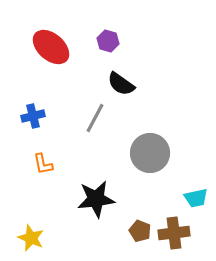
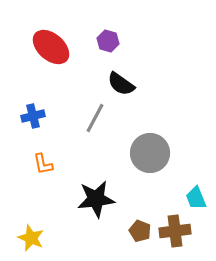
cyan trapezoid: rotated 80 degrees clockwise
brown cross: moved 1 px right, 2 px up
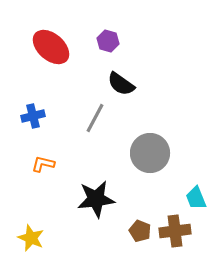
orange L-shape: rotated 115 degrees clockwise
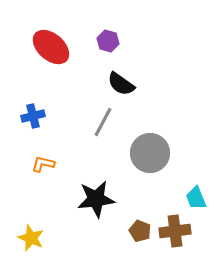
gray line: moved 8 px right, 4 px down
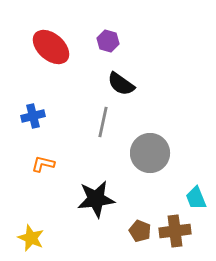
gray line: rotated 16 degrees counterclockwise
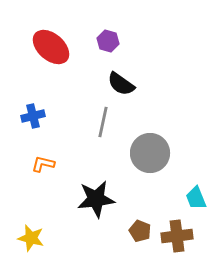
brown cross: moved 2 px right, 5 px down
yellow star: rotated 8 degrees counterclockwise
